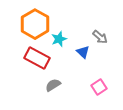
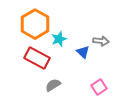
gray arrow: moved 1 px right, 4 px down; rotated 35 degrees counterclockwise
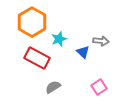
orange hexagon: moved 3 px left, 2 px up
gray semicircle: moved 2 px down
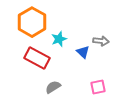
pink square: moved 1 px left; rotated 21 degrees clockwise
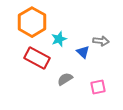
gray semicircle: moved 12 px right, 8 px up
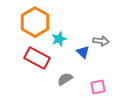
orange hexagon: moved 3 px right
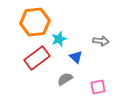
orange hexagon: rotated 24 degrees clockwise
blue triangle: moved 7 px left, 5 px down
red rectangle: rotated 65 degrees counterclockwise
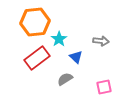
cyan star: rotated 14 degrees counterclockwise
pink square: moved 6 px right
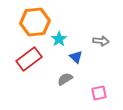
red rectangle: moved 8 px left, 1 px down
pink square: moved 5 px left, 6 px down
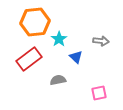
gray semicircle: moved 7 px left, 1 px down; rotated 21 degrees clockwise
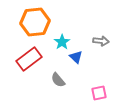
cyan star: moved 3 px right, 3 px down
gray semicircle: rotated 119 degrees counterclockwise
